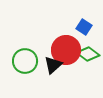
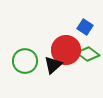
blue square: moved 1 px right
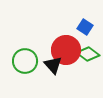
black triangle: rotated 30 degrees counterclockwise
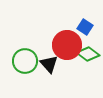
red circle: moved 1 px right, 5 px up
black triangle: moved 4 px left, 1 px up
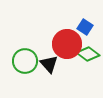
red circle: moved 1 px up
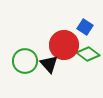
red circle: moved 3 px left, 1 px down
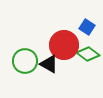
blue square: moved 2 px right
black triangle: rotated 18 degrees counterclockwise
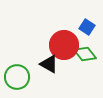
green diamond: moved 3 px left; rotated 15 degrees clockwise
green circle: moved 8 px left, 16 px down
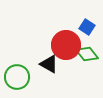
red circle: moved 2 px right
green diamond: moved 2 px right
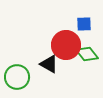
blue square: moved 3 px left, 3 px up; rotated 35 degrees counterclockwise
